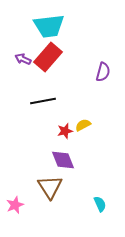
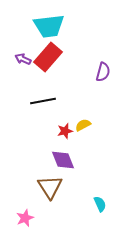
pink star: moved 10 px right, 13 px down
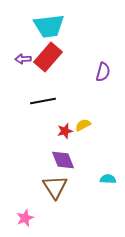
purple arrow: rotated 28 degrees counterclockwise
brown triangle: moved 5 px right
cyan semicircle: moved 8 px right, 25 px up; rotated 63 degrees counterclockwise
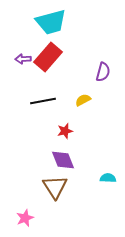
cyan trapezoid: moved 2 px right, 4 px up; rotated 8 degrees counterclockwise
yellow semicircle: moved 25 px up
cyan semicircle: moved 1 px up
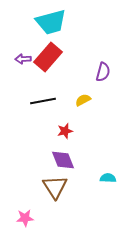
pink star: rotated 18 degrees clockwise
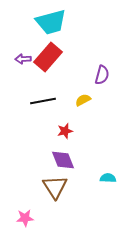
purple semicircle: moved 1 px left, 3 px down
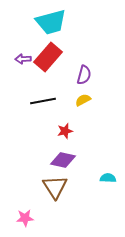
purple semicircle: moved 18 px left
purple diamond: rotated 55 degrees counterclockwise
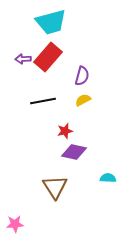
purple semicircle: moved 2 px left, 1 px down
purple diamond: moved 11 px right, 8 px up
pink star: moved 10 px left, 6 px down
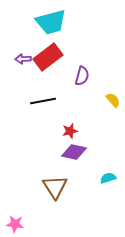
red rectangle: rotated 12 degrees clockwise
yellow semicircle: moved 30 px right; rotated 77 degrees clockwise
red star: moved 5 px right
cyan semicircle: rotated 21 degrees counterclockwise
pink star: rotated 12 degrees clockwise
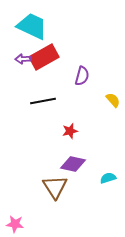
cyan trapezoid: moved 19 px left, 4 px down; rotated 140 degrees counterclockwise
red rectangle: moved 4 px left; rotated 8 degrees clockwise
purple diamond: moved 1 px left, 12 px down
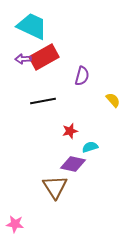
cyan semicircle: moved 18 px left, 31 px up
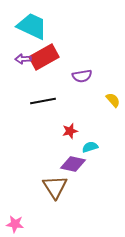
purple semicircle: rotated 66 degrees clockwise
